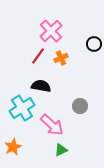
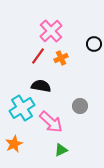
pink arrow: moved 1 px left, 3 px up
orange star: moved 1 px right, 3 px up
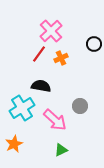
red line: moved 1 px right, 2 px up
pink arrow: moved 4 px right, 2 px up
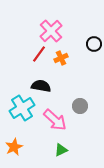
orange star: moved 3 px down
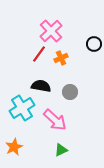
gray circle: moved 10 px left, 14 px up
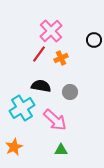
black circle: moved 4 px up
green triangle: rotated 24 degrees clockwise
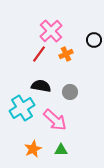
orange cross: moved 5 px right, 4 px up
orange star: moved 19 px right, 2 px down
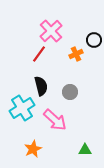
orange cross: moved 10 px right
black semicircle: rotated 66 degrees clockwise
green triangle: moved 24 px right
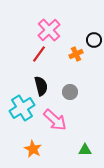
pink cross: moved 2 px left, 1 px up
orange star: rotated 18 degrees counterclockwise
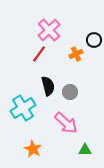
black semicircle: moved 7 px right
cyan cross: moved 1 px right
pink arrow: moved 11 px right, 3 px down
